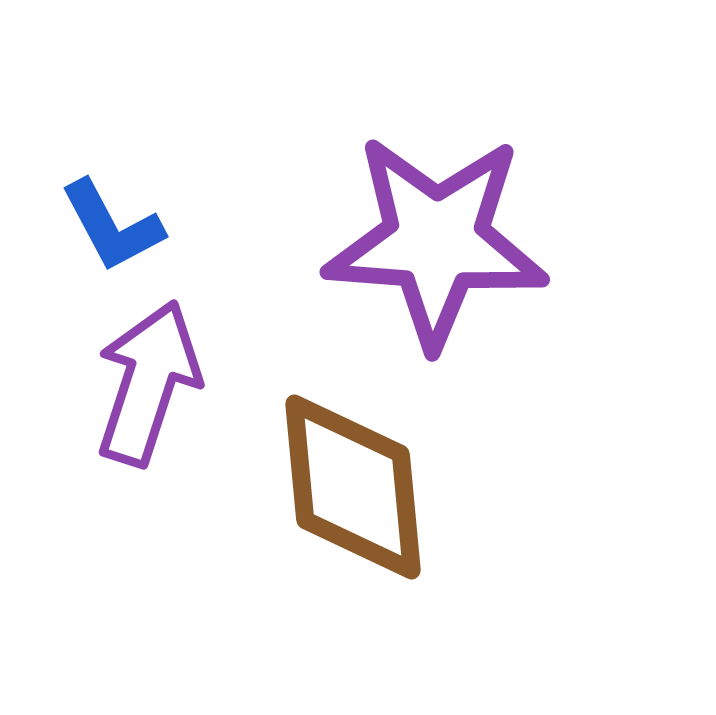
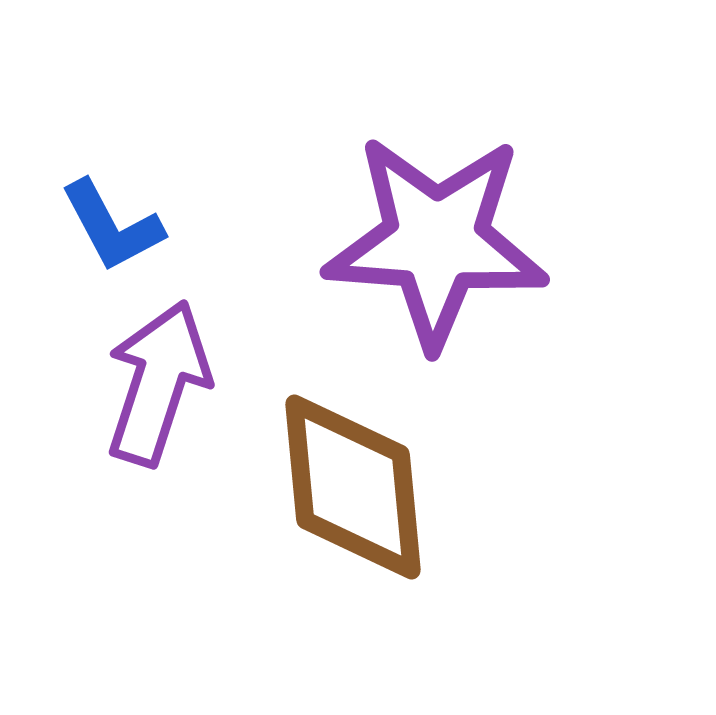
purple arrow: moved 10 px right
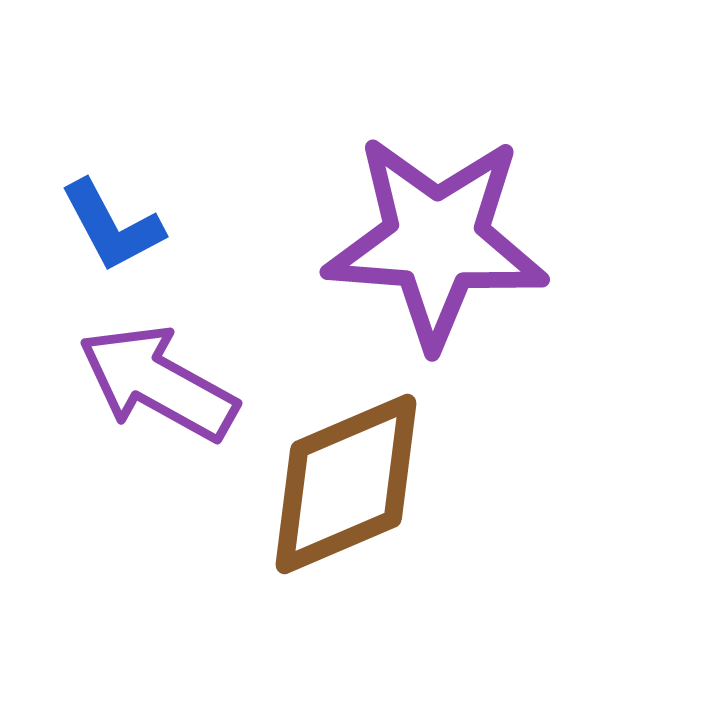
purple arrow: rotated 79 degrees counterclockwise
brown diamond: moved 7 px left, 3 px up; rotated 72 degrees clockwise
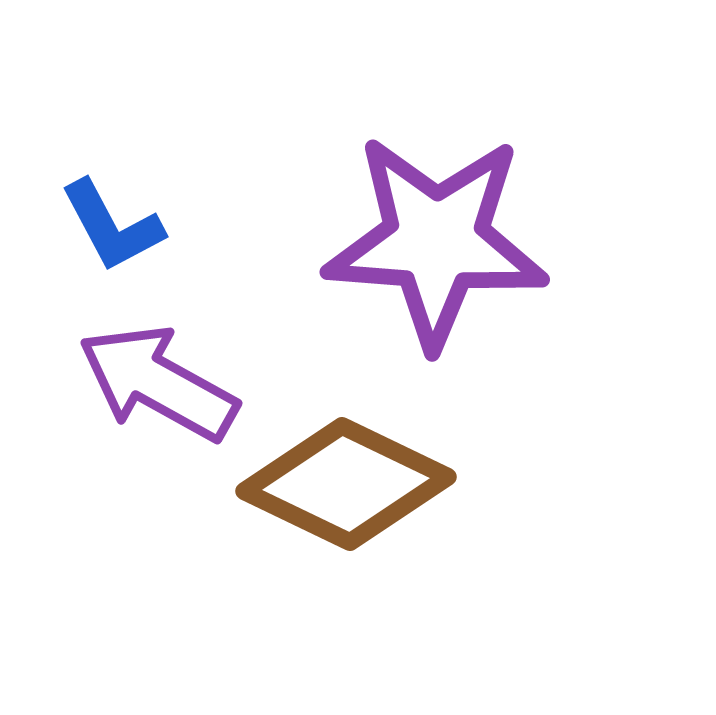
brown diamond: rotated 49 degrees clockwise
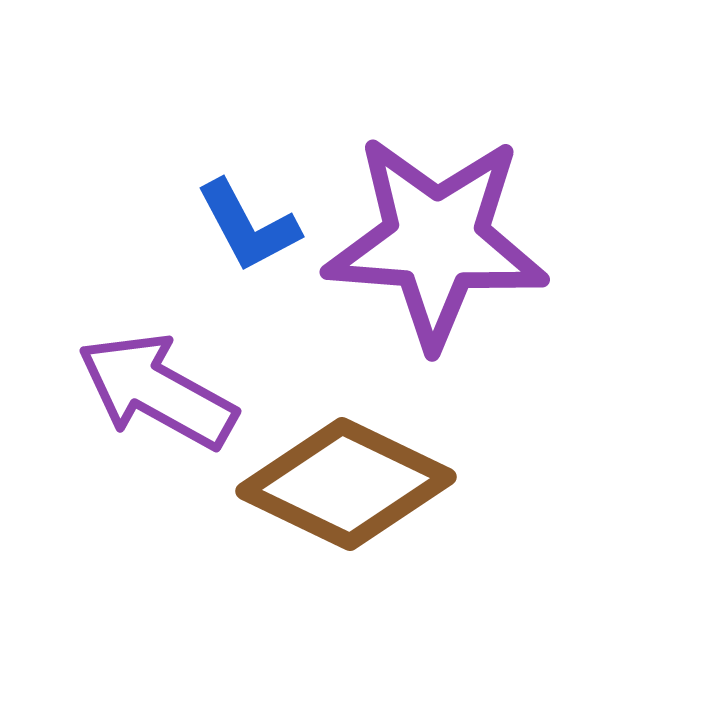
blue L-shape: moved 136 px right
purple arrow: moved 1 px left, 8 px down
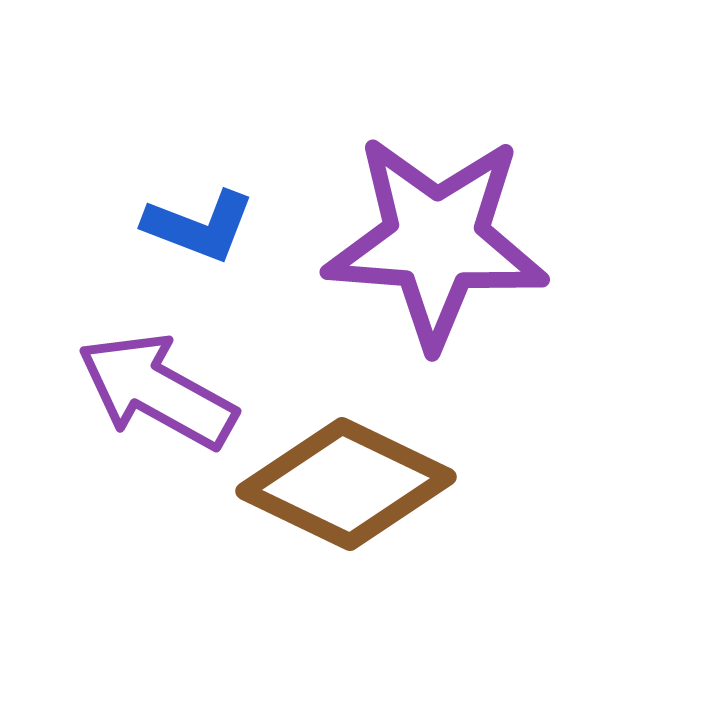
blue L-shape: moved 49 px left; rotated 41 degrees counterclockwise
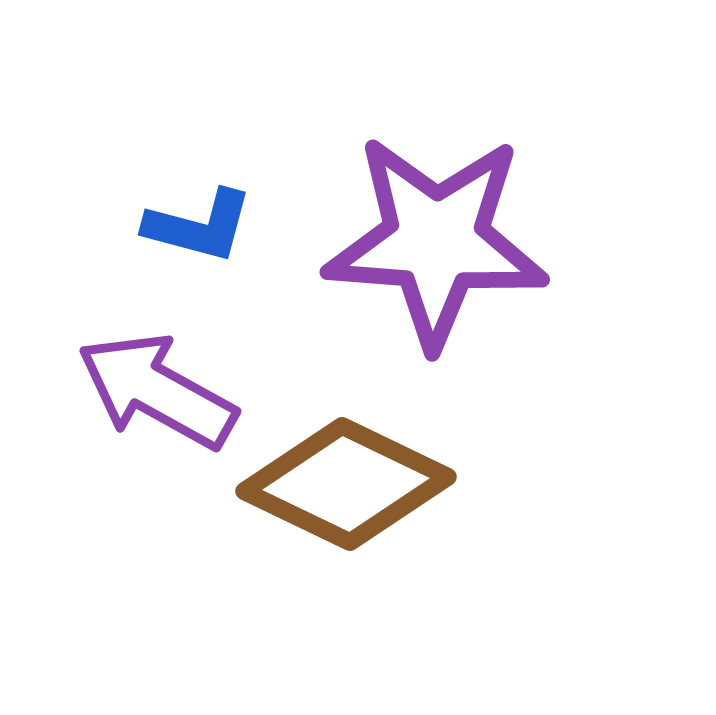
blue L-shape: rotated 6 degrees counterclockwise
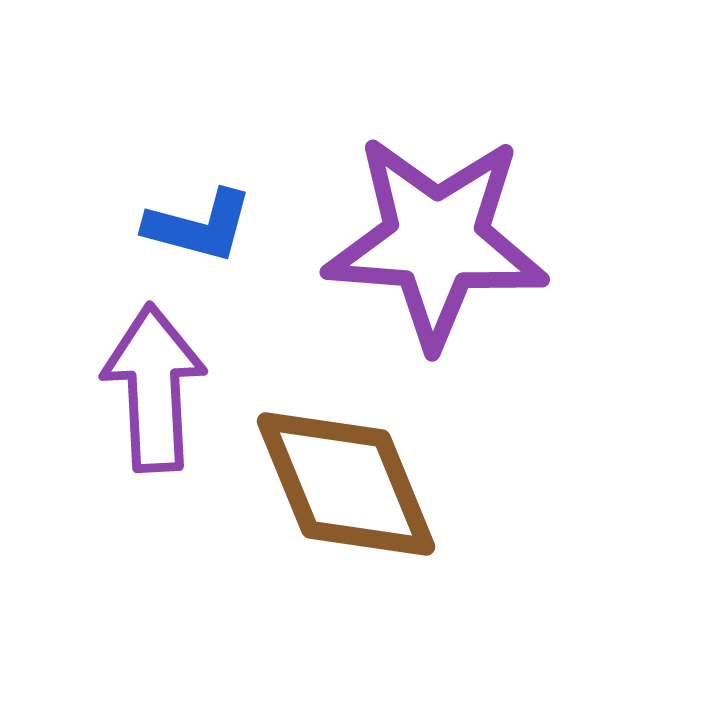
purple arrow: moved 3 px left, 3 px up; rotated 58 degrees clockwise
brown diamond: rotated 42 degrees clockwise
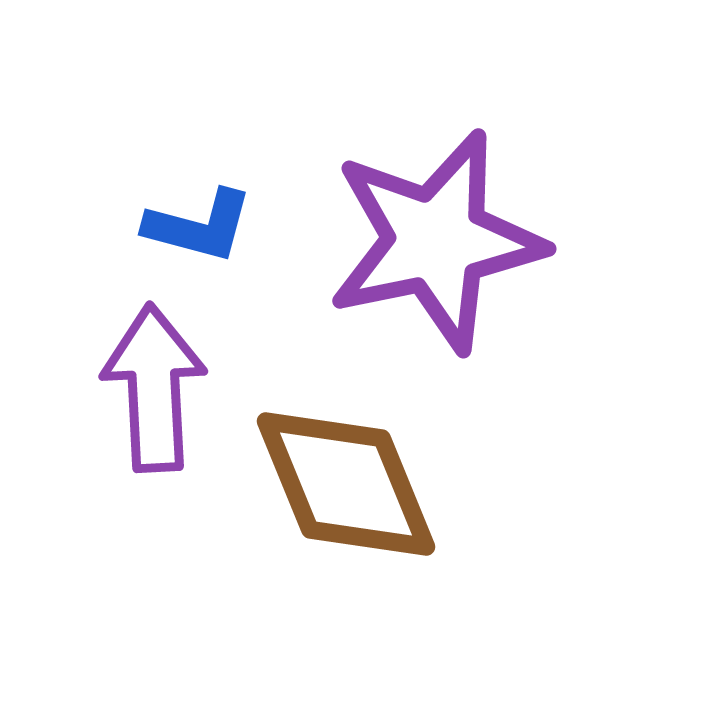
purple star: rotated 16 degrees counterclockwise
